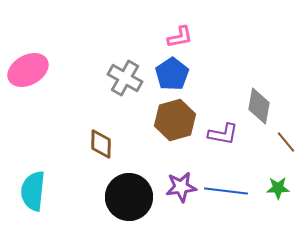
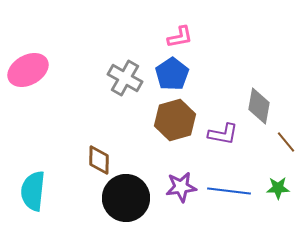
brown diamond: moved 2 px left, 16 px down
blue line: moved 3 px right
black circle: moved 3 px left, 1 px down
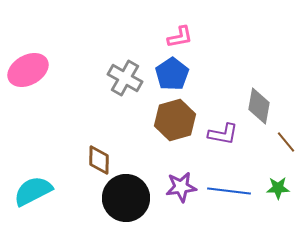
cyan semicircle: rotated 57 degrees clockwise
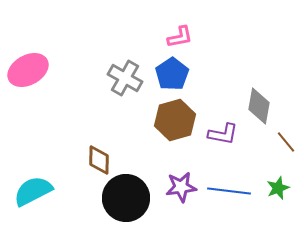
green star: rotated 20 degrees counterclockwise
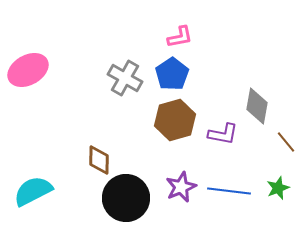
gray diamond: moved 2 px left
purple star: rotated 16 degrees counterclockwise
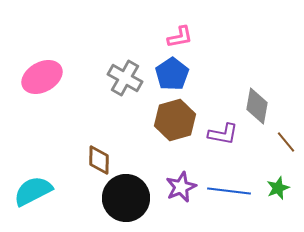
pink ellipse: moved 14 px right, 7 px down
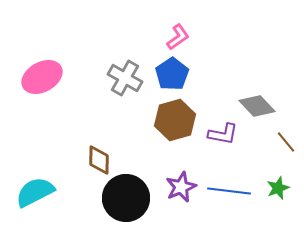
pink L-shape: moved 2 px left; rotated 24 degrees counterclockwise
gray diamond: rotated 54 degrees counterclockwise
cyan semicircle: moved 2 px right, 1 px down
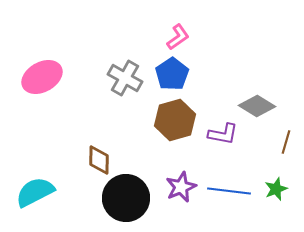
gray diamond: rotated 15 degrees counterclockwise
brown line: rotated 55 degrees clockwise
green star: moved 2 px left, 1 px down
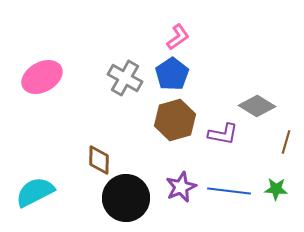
green star: rotated 25 degrees clockwise
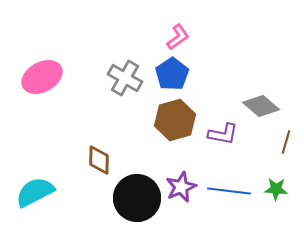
gray diamond: moved 4 px right; rotated 9 degrees clockwise
black circle: moved 11 px right
